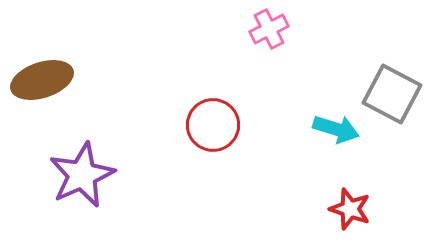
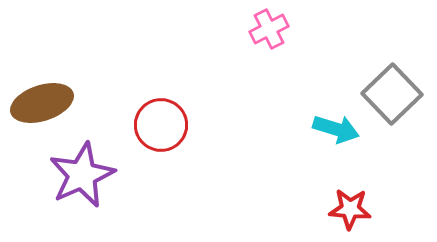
brown ellipse: moved 23 px down
gray square: rotated 18 degrees clockwise
red circle: moved 52 px left
red star: rotated 15 degrees counterclockwise
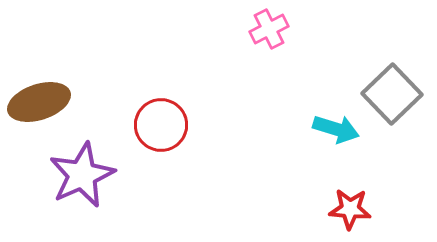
brown ellipse: moved 3 px left, 1 px up
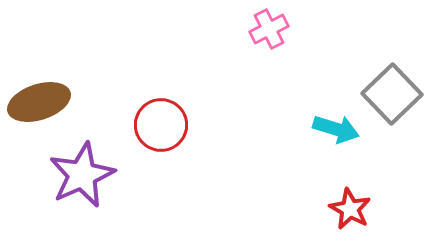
red star: rotated 24 degrees clockwise
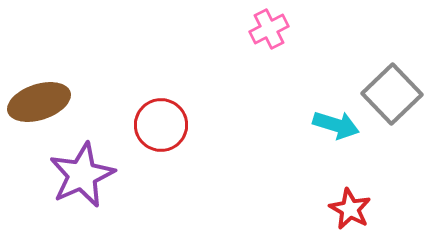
cyan arrow: moved 4 px up
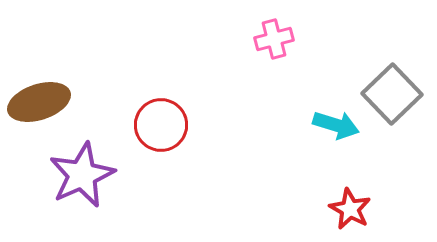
pink cross: moved 5 px right, 10 px down; rotated 12 degrees clockwise
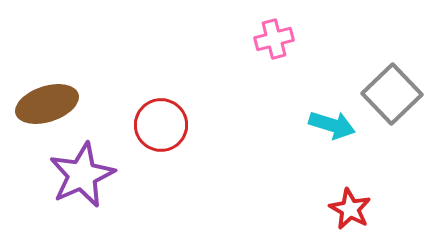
brown ellipse: moved 8 px right, 2 px down
cyan arrow: moved 4 px left
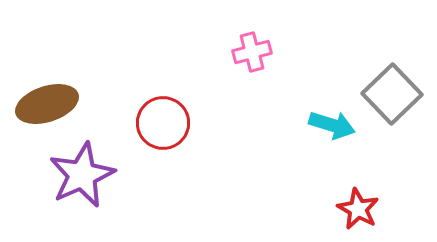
pink cross: moved 22 px left, 13 px down
red circle: moved 2 px right, 2 px up
red star: moved 8 px right
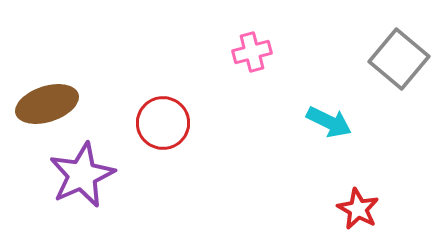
gray square: moved 7 px right, 35 px up; rotated 6 degrees counterclockwise
cyan arrow: moved 3 px left, 3 px up; rotated 9 degrees clockwise
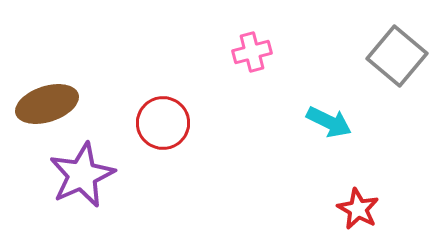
gray square: moved 2 px left, 3 px up
